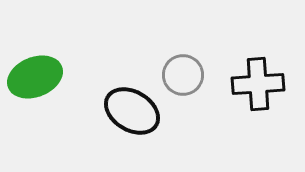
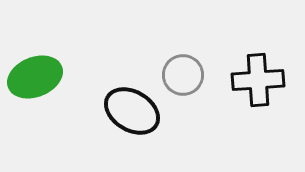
black cross: moved 4 px up
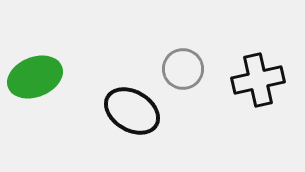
gray circle: moved 6 px up
black cross: rotated 9 degrees counterclockwise
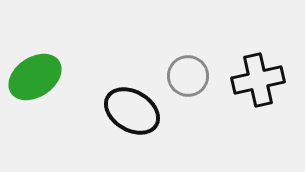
gray circle: moved 5 px right, 7 px down
green ellipse: rotated 12 degrees counterclockwise
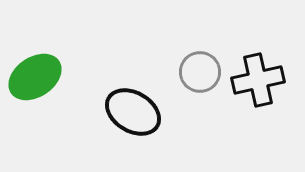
gray circle: moved 12 px right, 4 px up
black ellipse: moved 1 px right, 1 px down
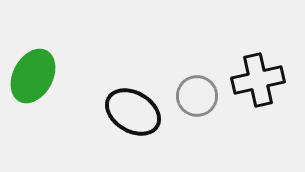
gray circle: moved 3 px left, 24 px down
green ellipse: moved 2 px left, 1 px up; rotated 28 degrees counterclockwise
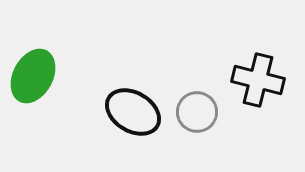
black cross: rotated 27 degrees clockwise
gray circle: moved 16 px down
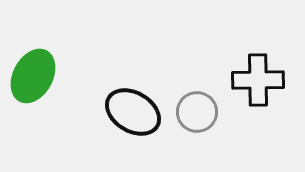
black cross: rotated 15 degrees counterclockwise
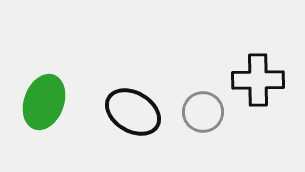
green ellipse: moved 11 px right, 26 px down; rotated 8 degrees counterclockwise
gray circle: moved 6 px right
